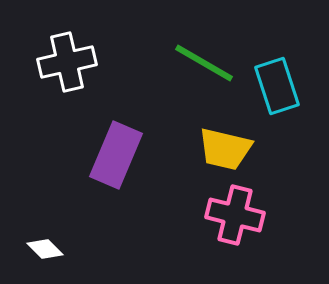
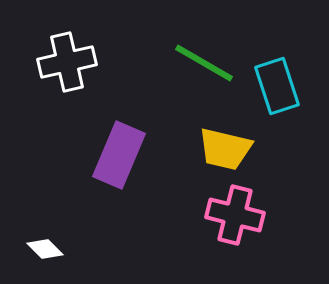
purple rectangle: moved 3 px right
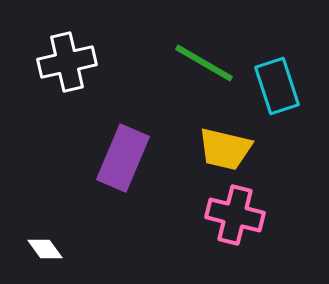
purple rectangle: moved 4 px right, 3 px down
white diamond: rotated 9 degrees clockwise
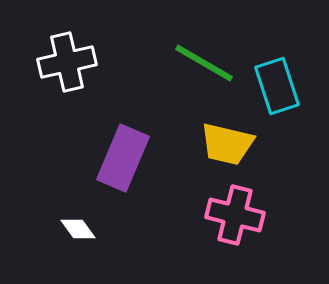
yellow trapezoid: moved 2 px right, 5 px up
white diamond: moved 33 px right, 20 px up
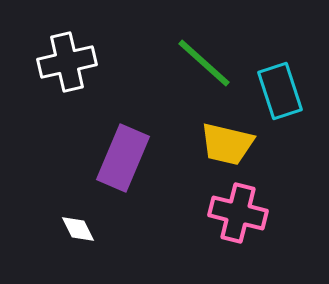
green line: rotated 12 degrees clockwise
cyan rectangle: moved 3 px right, 5 px down
pink cross: moved 3 px right, 2 px up
white diamond: rotated 9 degrees clockwise
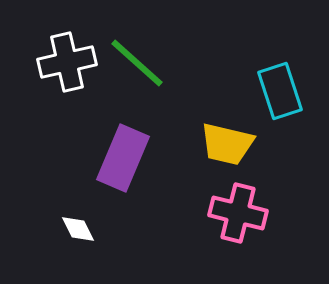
green line: moved 67 px left
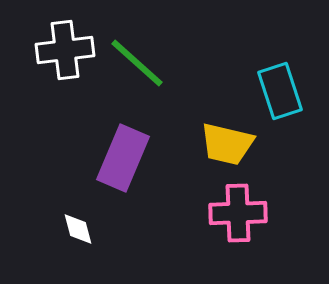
white cross: moved 2 px left, 12 px up; rotated 6 degrees clockwise
pink cross: rotated 16 degrees counterclockwise
white diamond: rotated 12 degrees clockwise
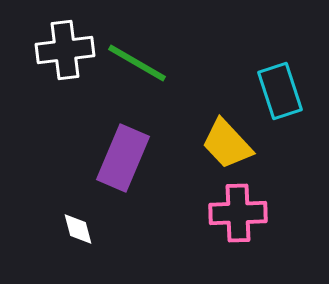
green line: rotated 12 degrees counterclockwise
yellow trapezoid: rotated 34 degrees clockwise
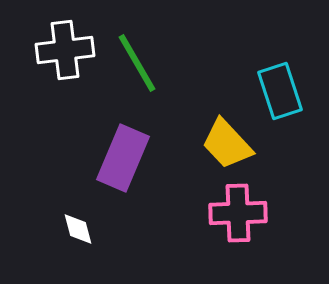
green line: rotated 30 degrees clockwise
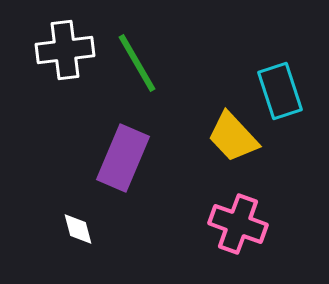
yellow trapezoid: moved 6 px right, 7 px up
pink cross: moved 11 px down; rotated 22 degrees clockwise
